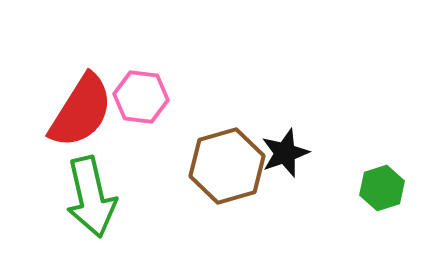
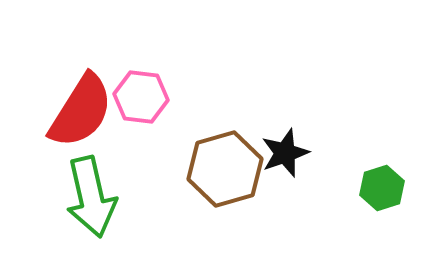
brown hexagon: moved 2 px left, 3 px down
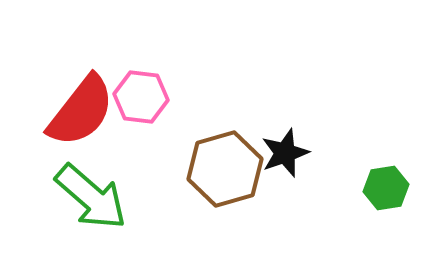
red semicircle: rotated 6 degrees clockwise
green hexagon: moved 4 px right; rotated 9 degrees clockwise
green arrow: rotated 36 degrees counterclockwise
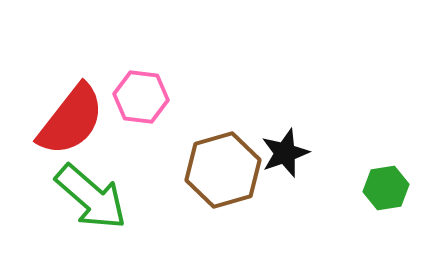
red semicircle: moved 10 px left, 9 px down
brown hexagon: moved 2 px left, 1 px down
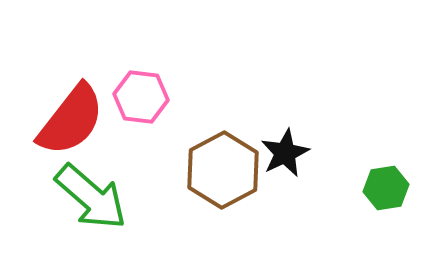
black star: rotated 6 degrees counterclockwise
brown hexagon: rotated 12 degrees counterclockwise
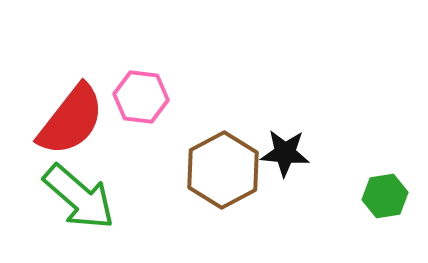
black star: rotated 30 degrees clockwise
green hexagon: moved 1 px left, 8 px down
green arrow: moved 12 px left
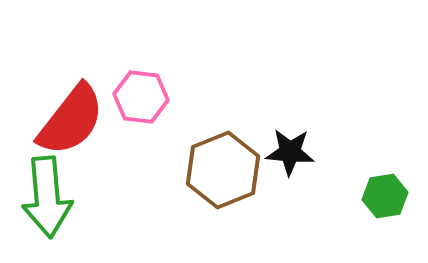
black star: moved 5 px right, 1 px up
brown hexagon: rotated 6 degrees clockwise
green arrow: moved 32 px left; rotated 44 degrees clockwise
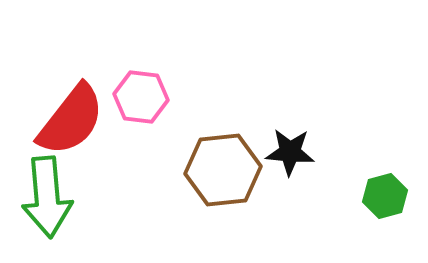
brown hexagon: rotated 16 degrees clockwise
green hexagon: rotated 6 degrees counterclockwise
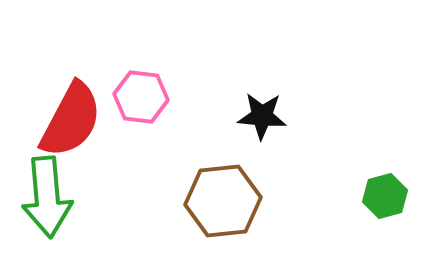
red semicircle: rotated 10 degrees counterclockwise
black star: moved 28 px left, 36 px up
brown hexagon: moved 31 px down
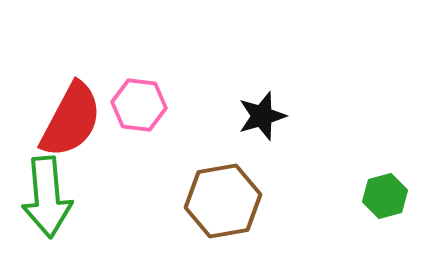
pink hexagon: moved 2 px left, 8 px down
black star: rotated 21 degrees counterclockwise
brown hexagon: rotated 4 degrees counterclockwise
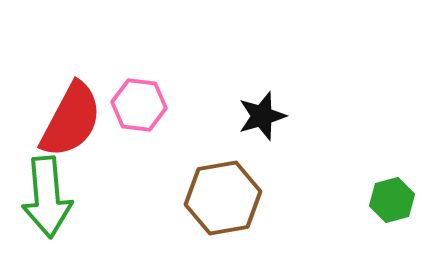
green hexagon: moved 7 px right, 4 px down
brown hexagon: moved 3 px up
